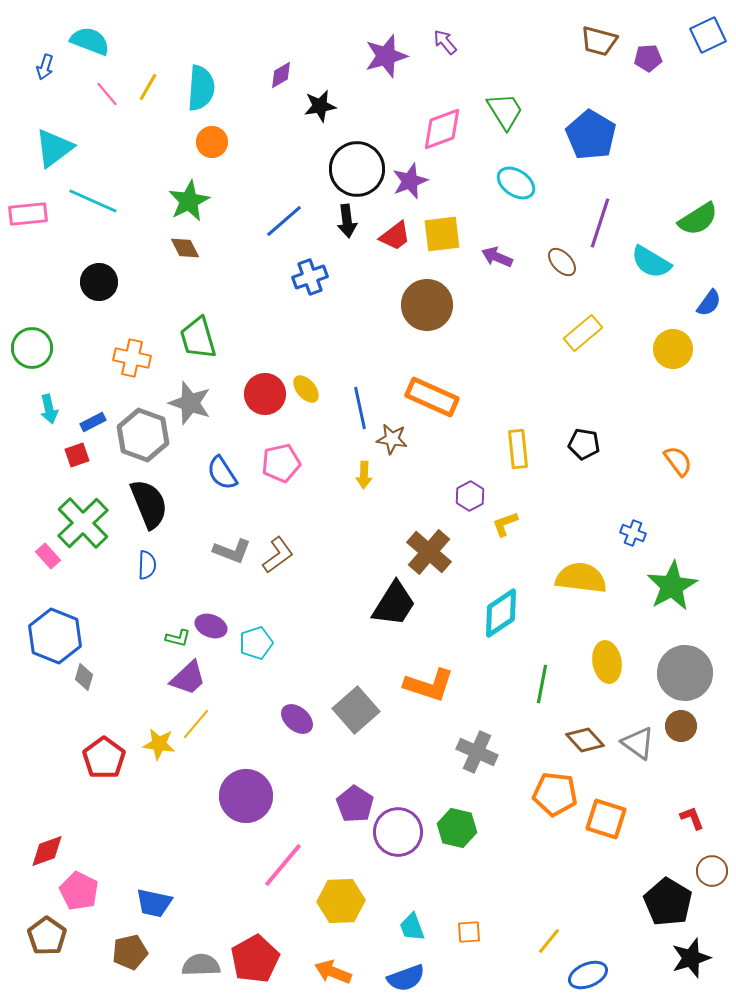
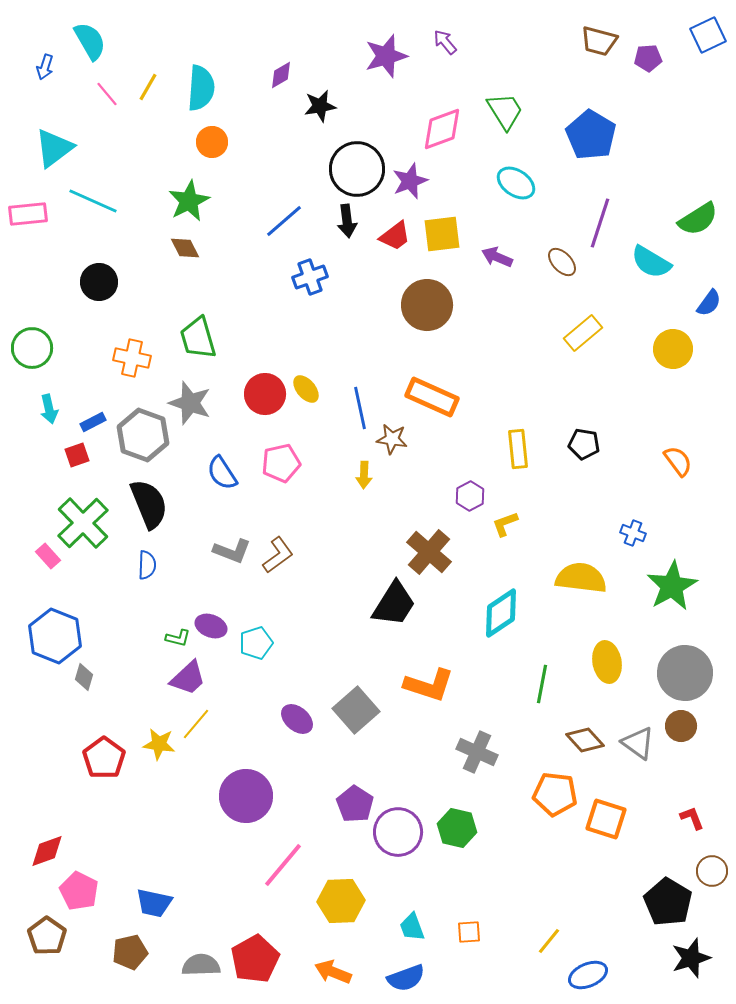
cyan semicircle at (90, 41): rotated 39 degrees clockwise
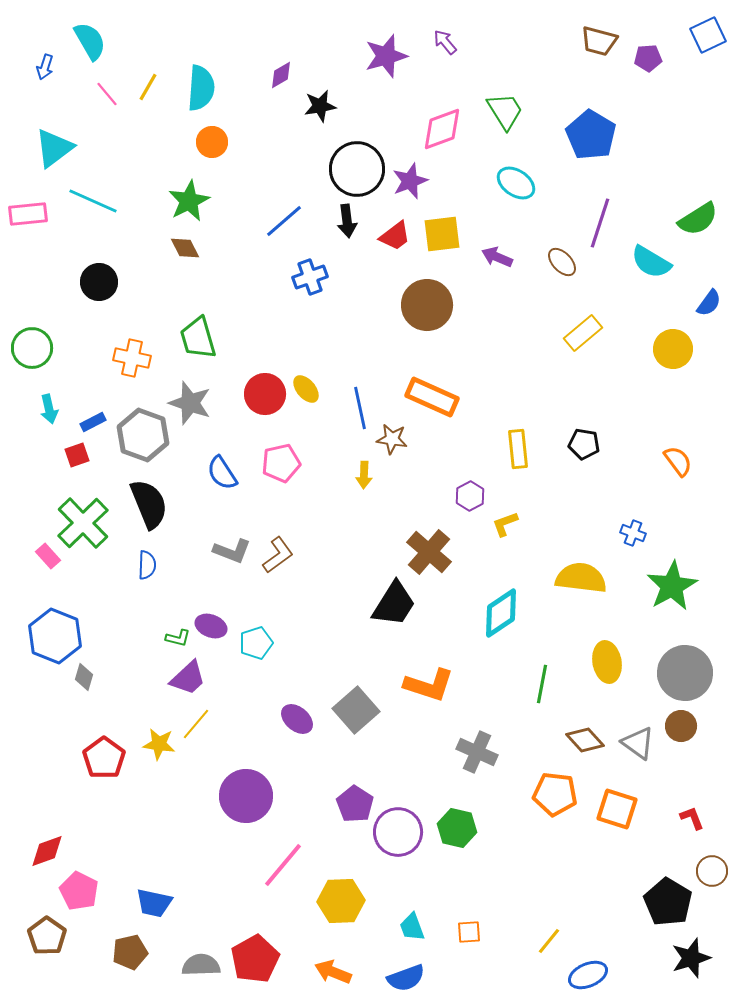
orange square at (606, 819): moved 11 px right, 10 px up
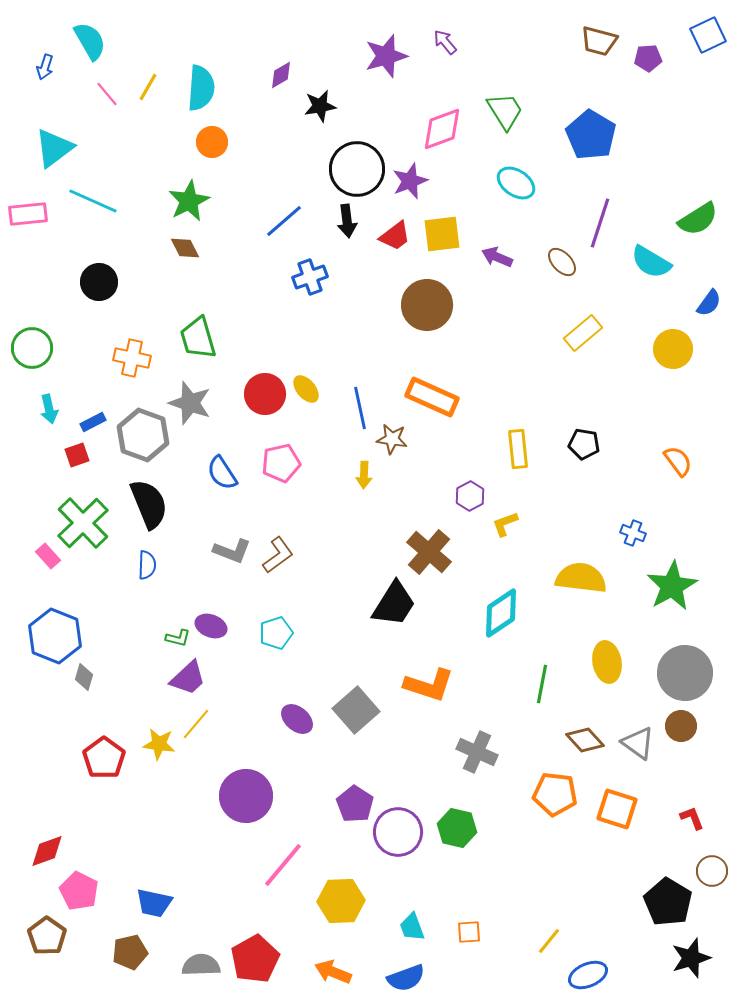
cyan pentagon at (256, 643): moved 20 px right, 10 px up
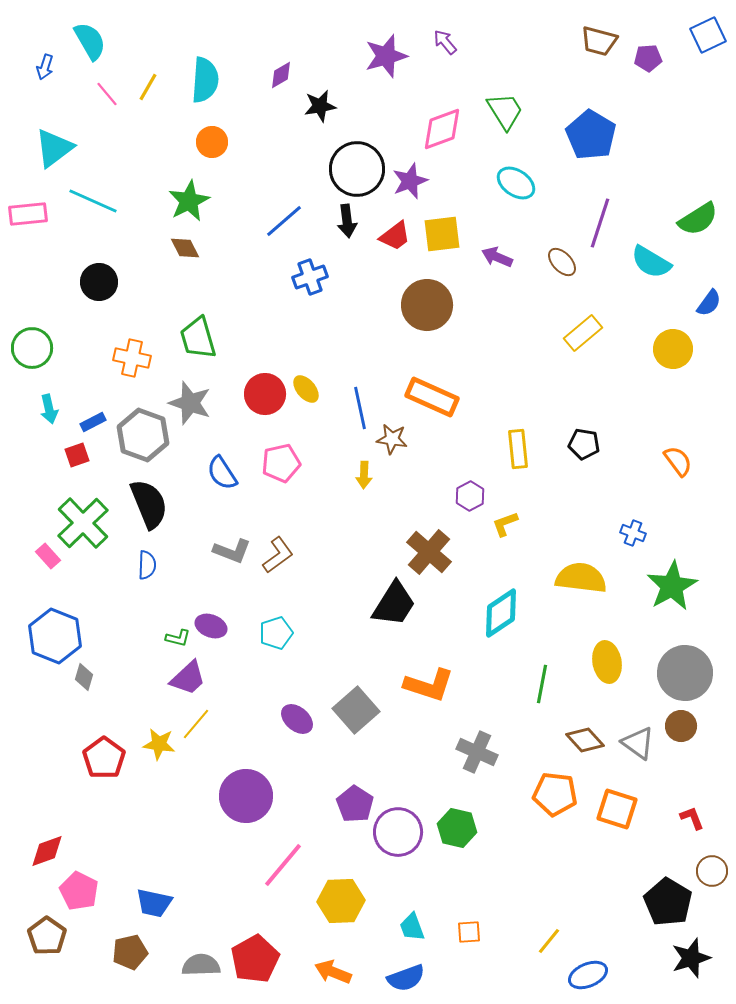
cyan semicircle at (201, 88): moved 4 px right, 8 px up
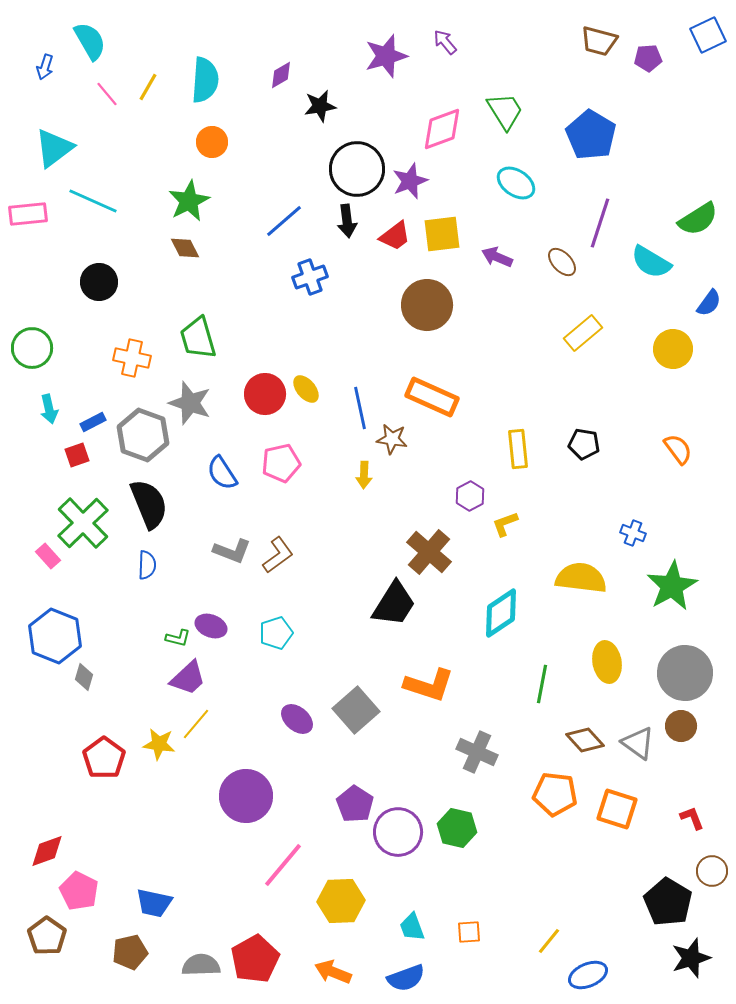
orange semicircle at (678, 461): moved 12 px up
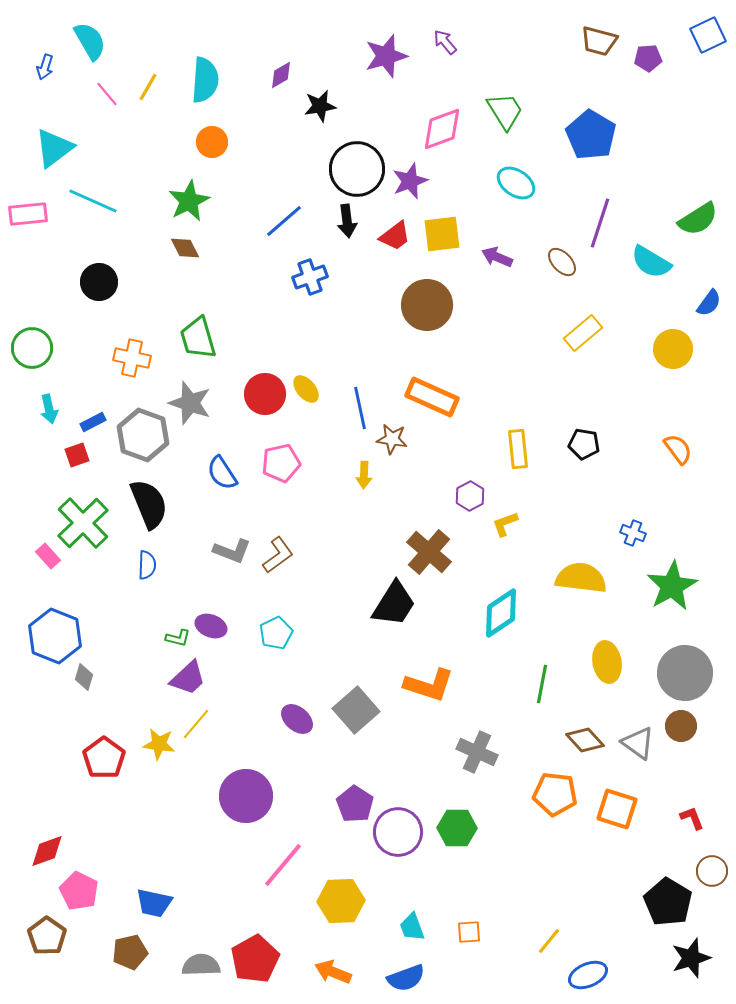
cyan pentagon at (276, 633): rotated 8 degrees counterclockwise
green hexagon at (457, 828): rotated 12 degrees counterclockwise
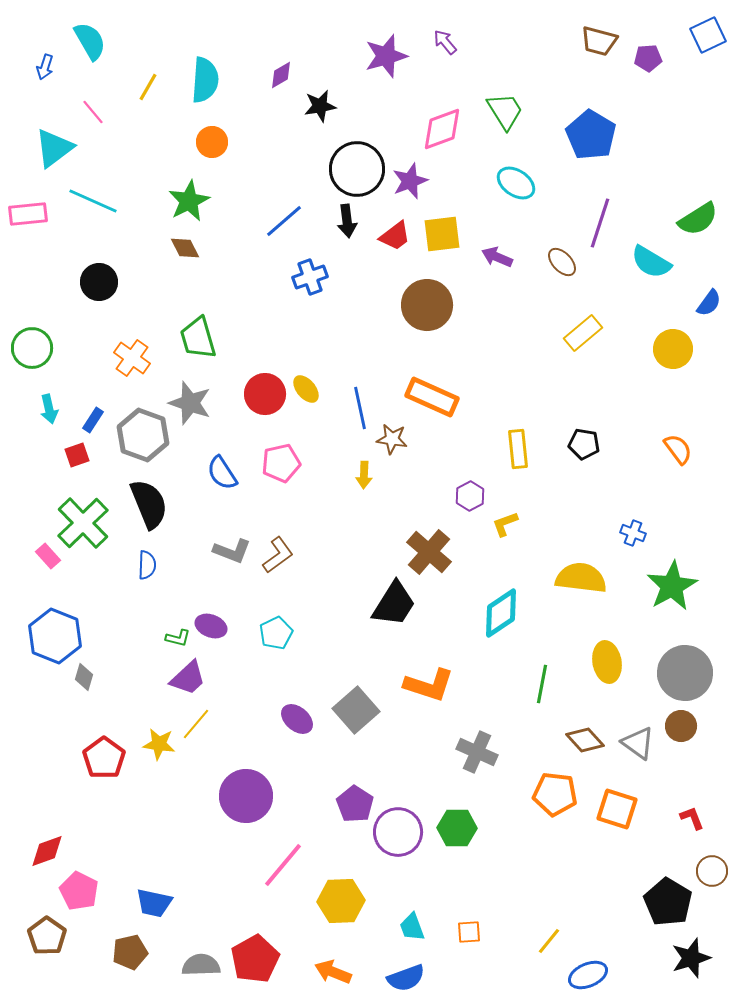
pink line at (107, 94): moved 14 px left, 18 px down
orange cross at (132, 358): rotated 24 degrees clockwise
blue rectangle at (93, 422): moved 2 px up; rotated 30 degrees counterclockwise
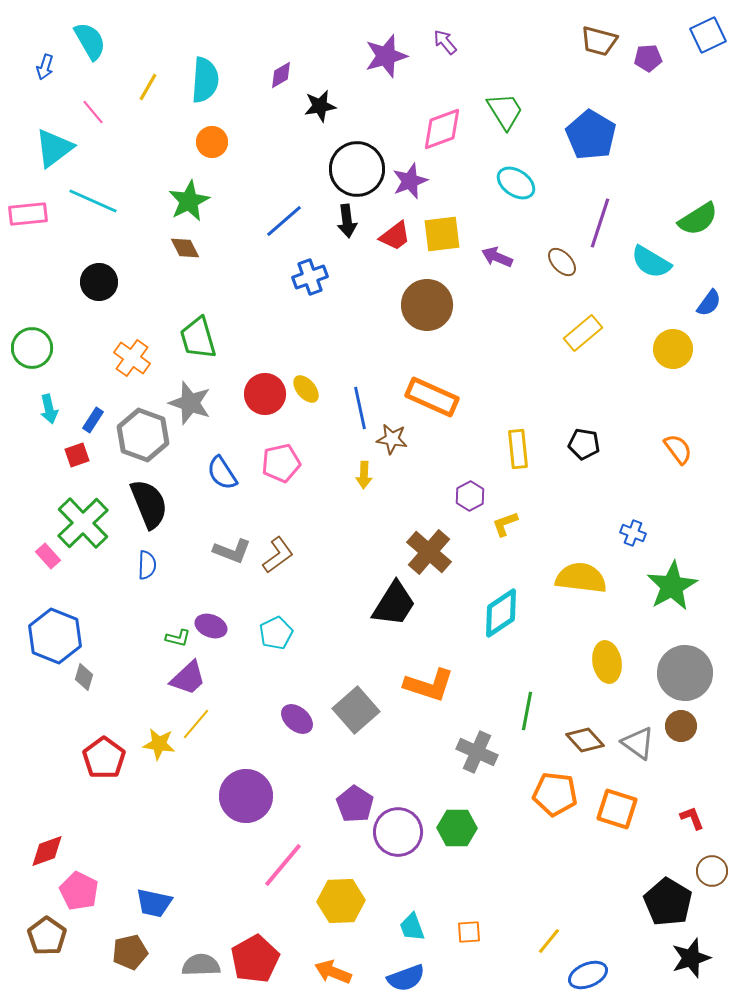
green line at (542, 684): moved 15 px left, 27 px down
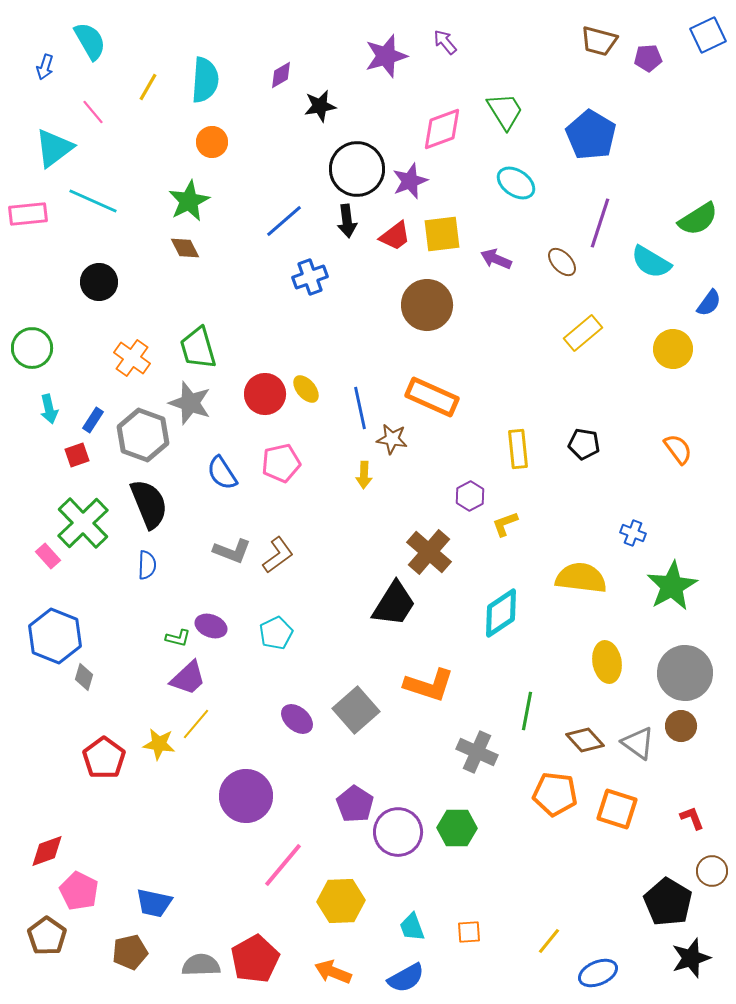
purple arrow at (497, 257): moved 1 px left, 2 px down
green trapezoid at (198, 338): moved 10 px down
blue ellipse at (588, 975): moved 10 px right, 2 px up
blue semicircle at (406, 978): rotated 9 degrees counterclockwise
